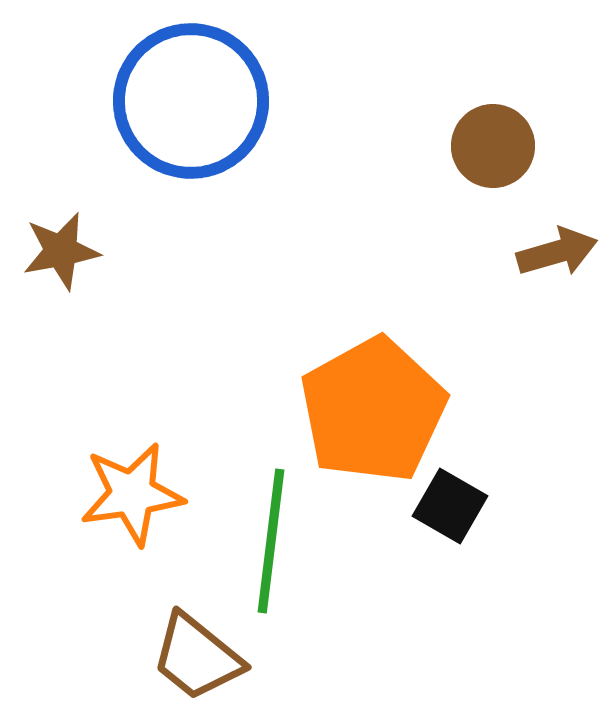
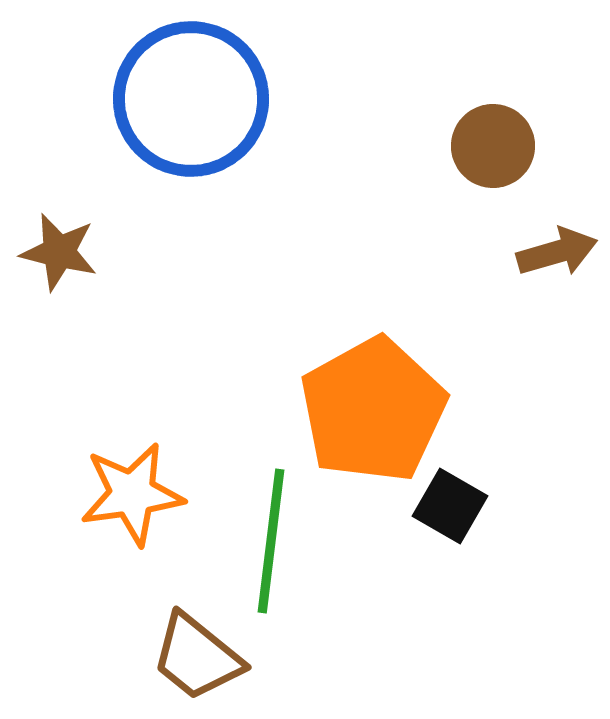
blue circle: moved 2 px up
brown star: moved 2 px left, 1 px down; rotated 24 degrees clockwise
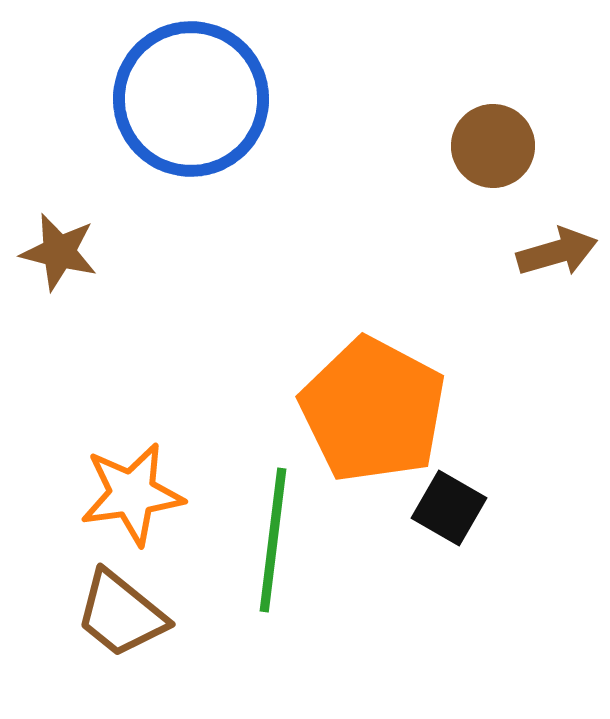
orange pentagon: rotated 15 degrees counterclockwise
black square: moved 1 px left, 2 px down
green line: moved 2 px right, 1 px up
brown trapezoid: moved 76 px left, 43 px up
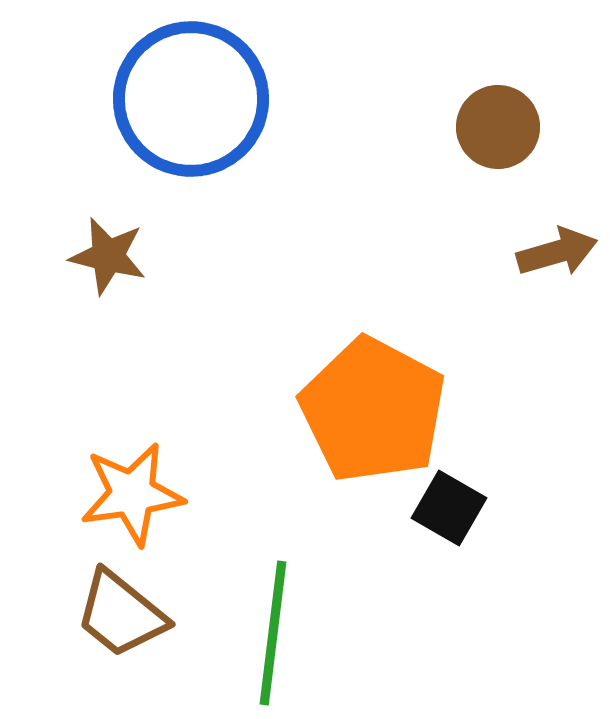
brown circle: moved 5 px right, 19 px up
brown star: moved 49 px right, 4 px down
green line: moved 93 px down
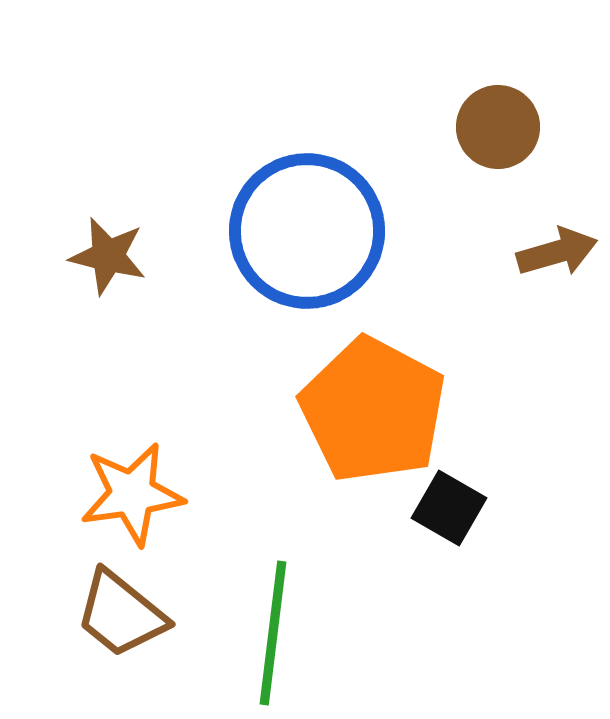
blue circle: moved 116 px right, 132 px down
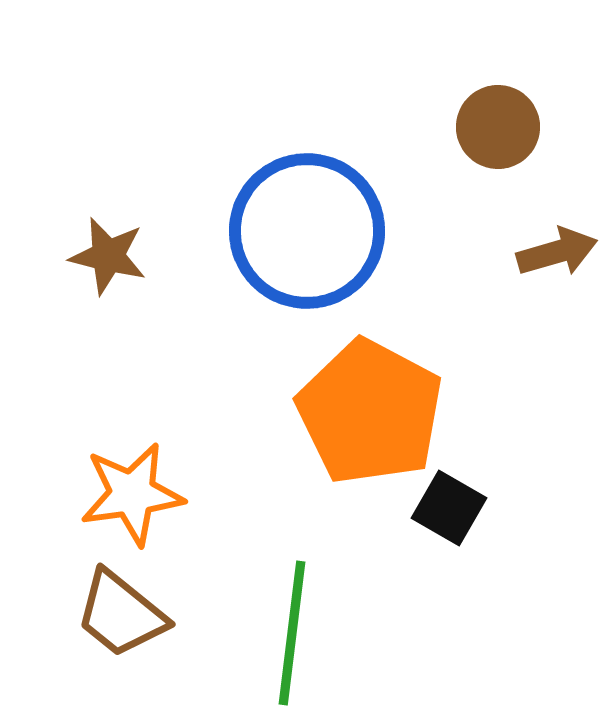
orange pentagon: moved 3 px left, 2 px down
green line: moved 19 px right
